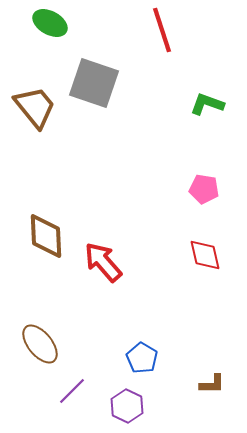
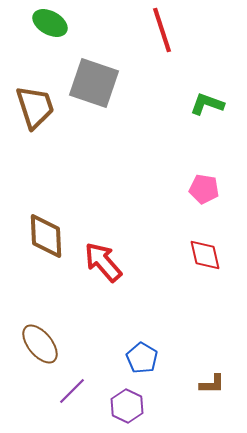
brown trapezoid: rotated 21 degrees clockwise
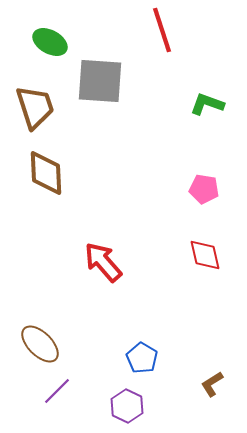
green ellipse: moved 19 px down
gray square: moved 6 px right, 2 px up; rotated 15 degrees counterclockwise
brown diamond: moved 63 px up
brown ellipse: rotated 6 degrees counterclockwise
brown L-shape: rotated 148 degrees clockwise
purple line: moved 15 px left
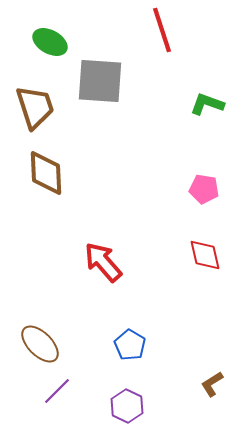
blue pentagon: moved 12 px left, 13 px up
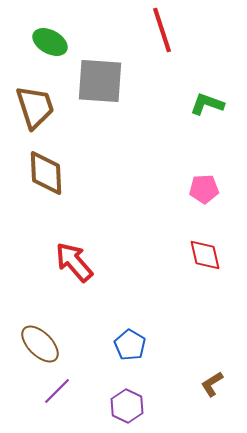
pink pentagon: rotated 12 degrees counterclockwise
red arrow: moved 29 px left
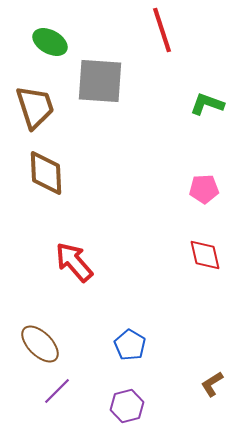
purple hexagon: rotated 20 degrees clockwise
